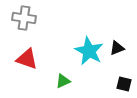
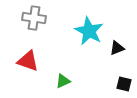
gray cross: moved 10 px right
cyan star: moved 20 px up
red triangle: moved 1 px right, 2 px down
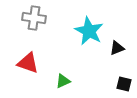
red triangle: moved 2 px down
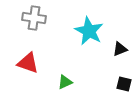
black triangle: moved 3 px right, 1 px down
green triangle: moved 2 px right, 1 px down
